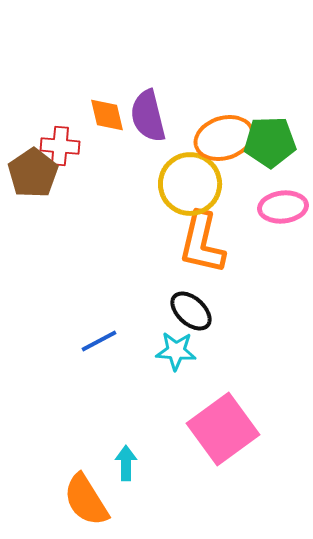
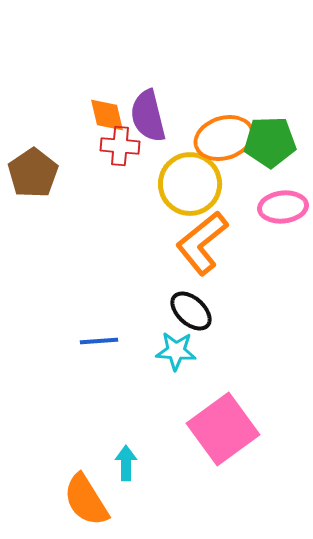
red cross: moved 60 px right
orange L-shape: rotated 38 degrees clockwise
blue line: rotated 24 degrees clockwise
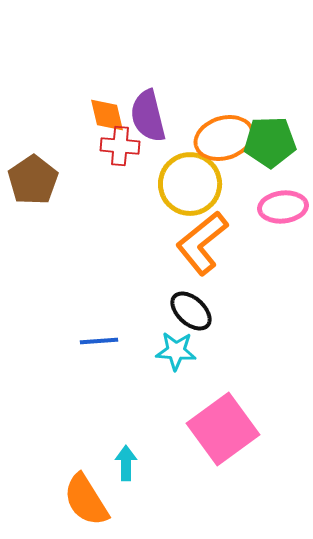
brown pentagon: moved 7 px down
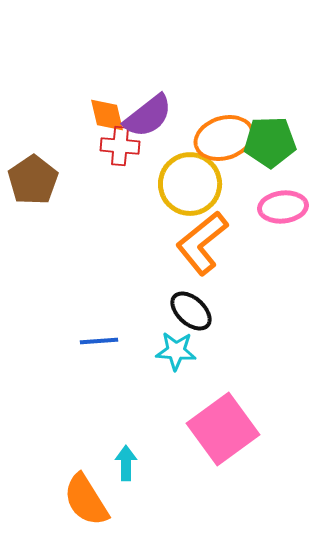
purple semicircle: rotated 114 degrees counterclockwise
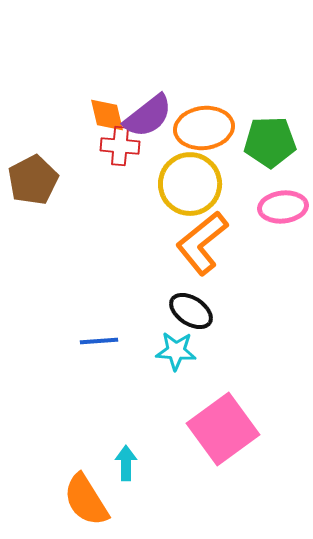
orange ellipse: moved 20 px left, 10 px up; rotated 10 degrees clockwise
brown pentagon: rotated 6 degrees clockwise
black ellipse: rotated 9 degrees counterclockwise
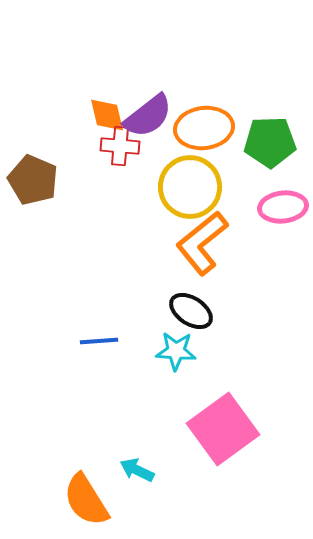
brown pentagon: rotated 21 degrees counterclockwise
yellow circle: moved 3 px down
cyan arrow: moved 11 px right, 7 px down; rotated 64 degrees counterclockwise
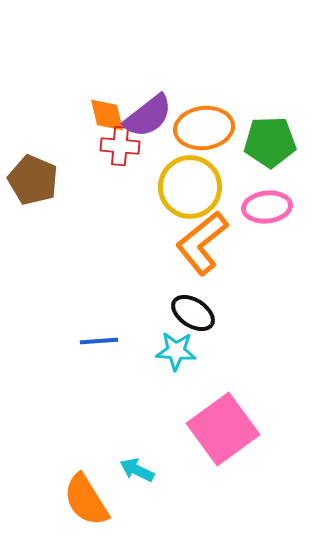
pink ellipse: moved 16 px left
black ellipse: moved 2 px right, 2 px down
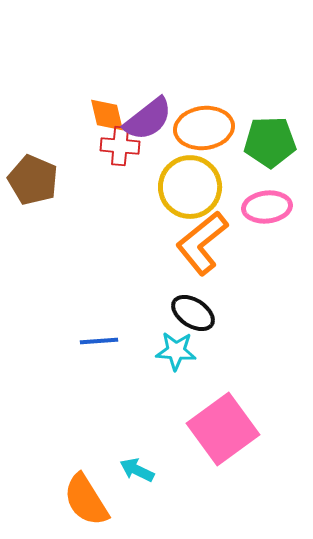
purple semicircle: moved 3 px down
